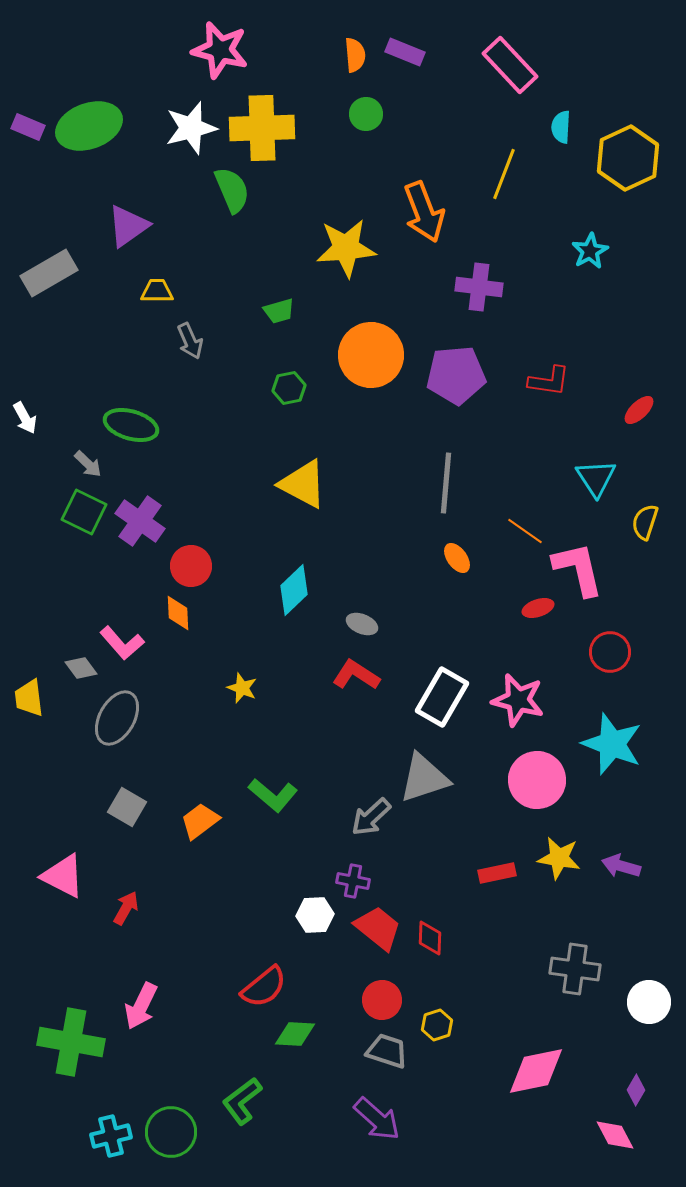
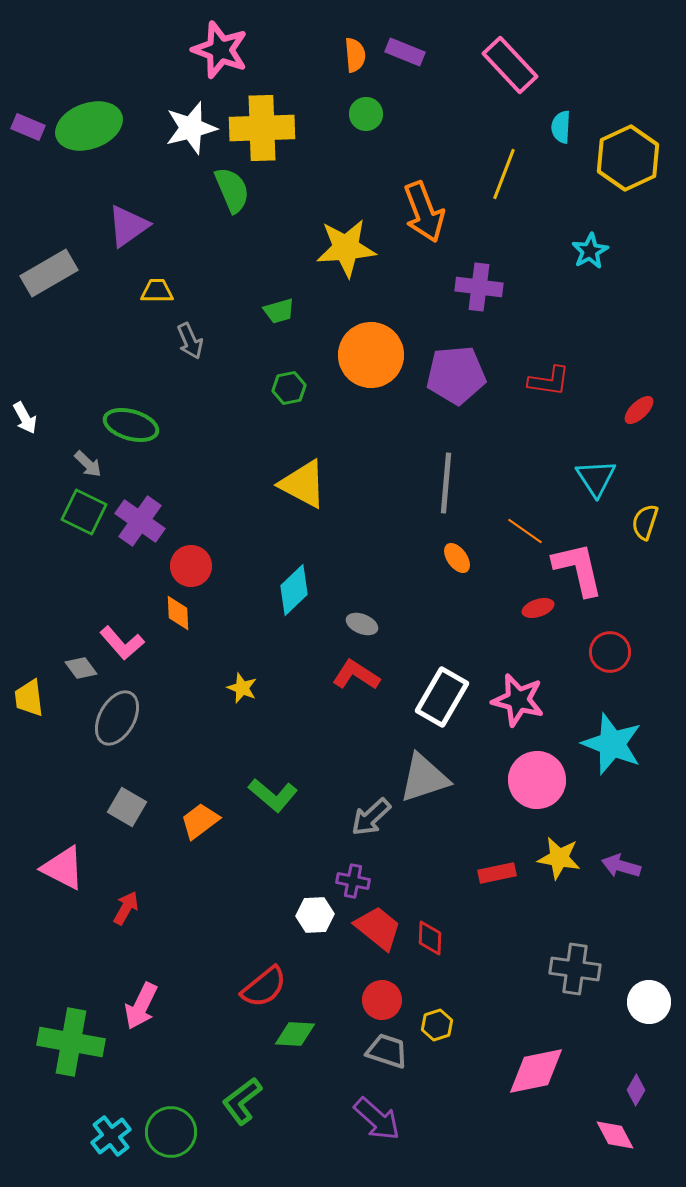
pink star at (220, 50): rotated 6 degrees clockwise
pink triangle at (63, 876): moved 8 px up
cyan cross at (111, 1136): rotated 24 degrees counterclockwise
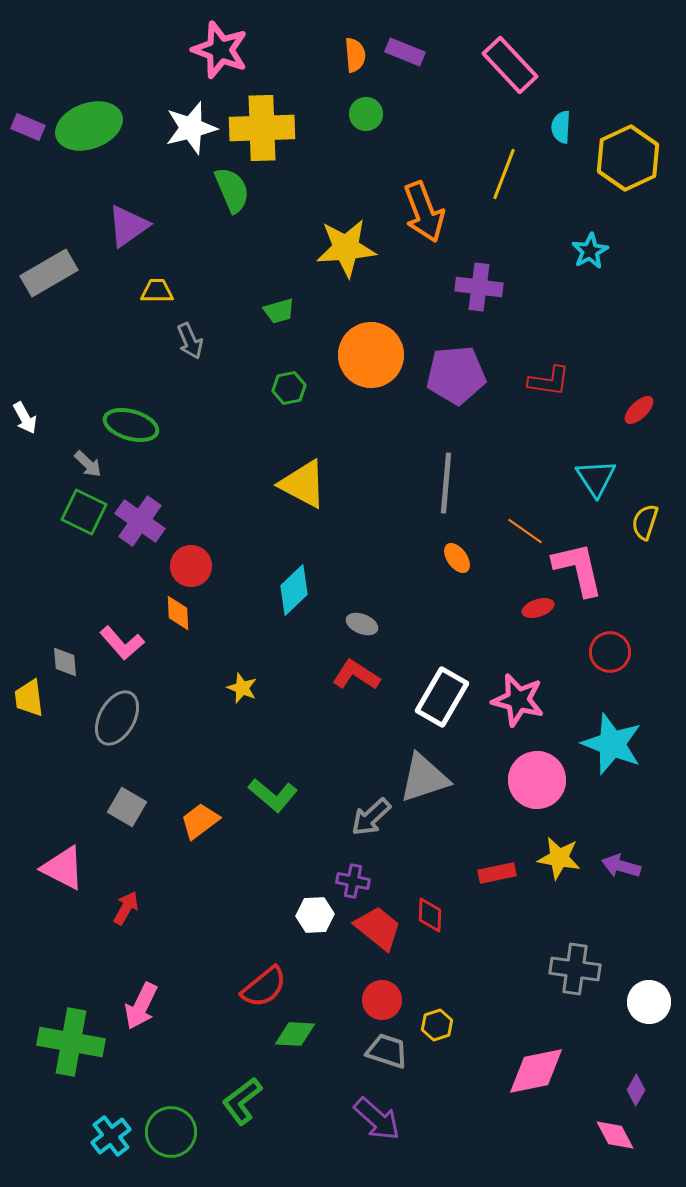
gray diamond at (81, 668): moved 16 px left, 6 px up; rotated 32 degrees clockwise
red diamond at (430, 938): moved 23 px up
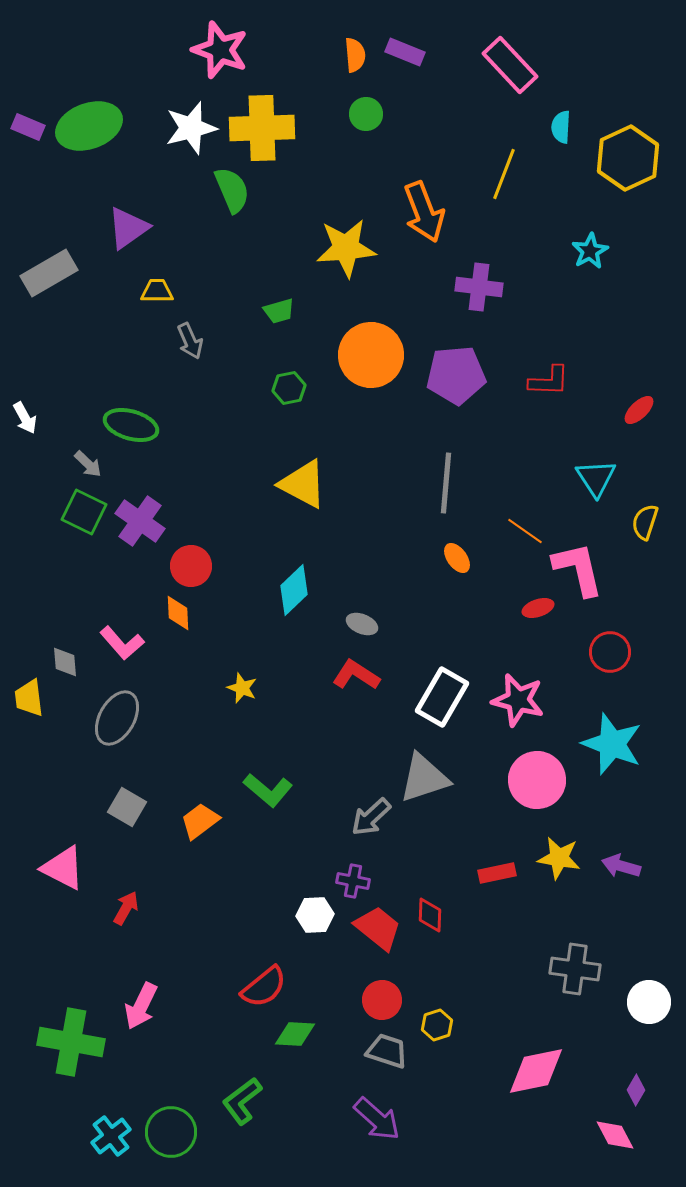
purple triangle at (128, 226): moved 2 px down
red L-shape at (549, 381): rotated 6 degrees counterclockwise
green L-shape at (273, 795): moved 5 px left, 5 px up
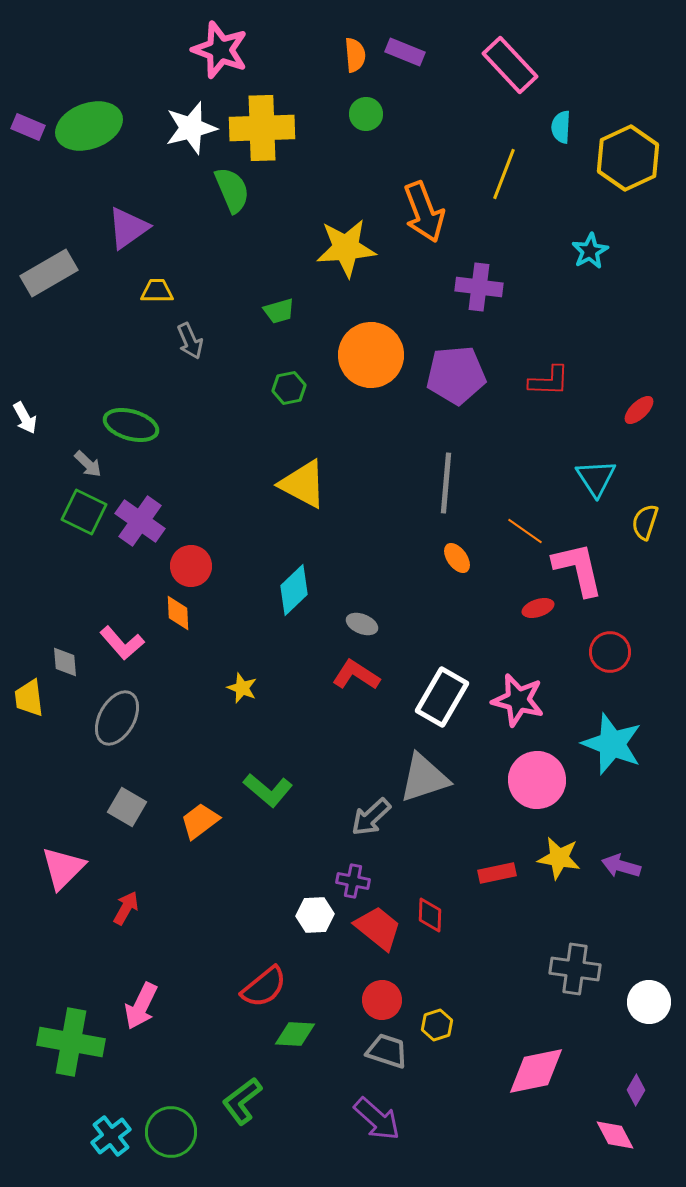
pink triangle at (63, 868): rotated 48 degrees clockwise
